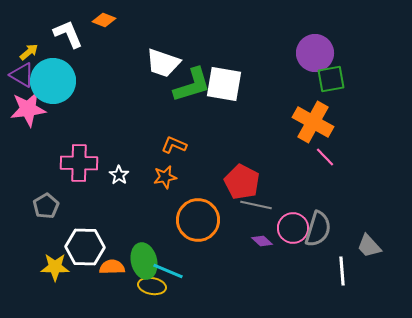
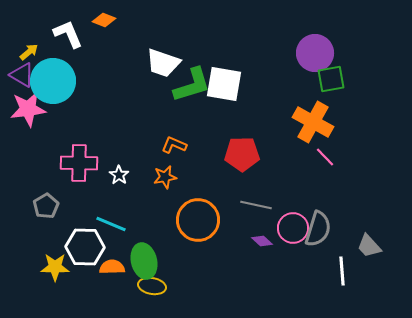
red pentagon: moved 28 px up; rotated 28 degrees counterclockwise
cyan line: moved 57 px left, 47 px up
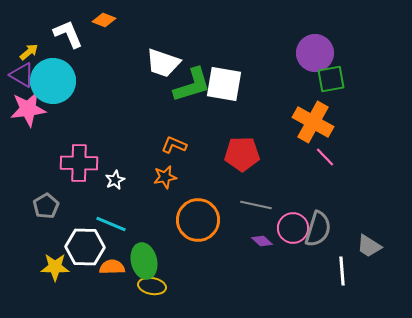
white star: moved 4 px left, 5 px down; rotated 12 degrees clockwise
gray trapezoid: rotated 16 degrees counterclockwise
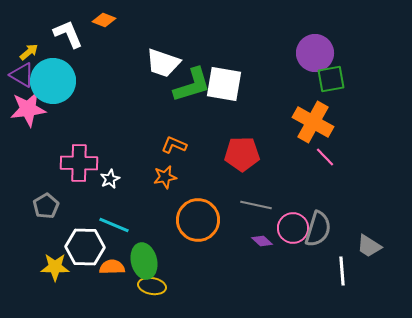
white star: moved 5 px left, 1 px up
cyan line: moved 3 px right, 1 px down
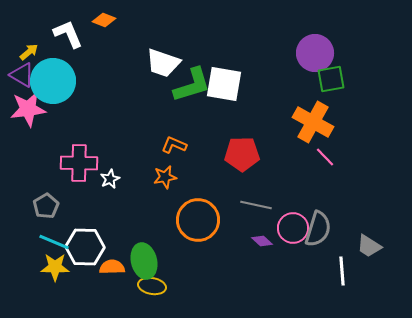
cyan line: moved 60 px left, 17 px down
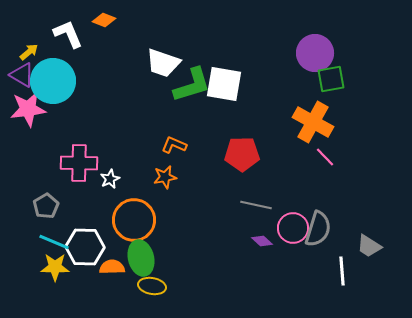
orange circle: moved 64 px left
green ellipse: moved 3 px left, 3 px up
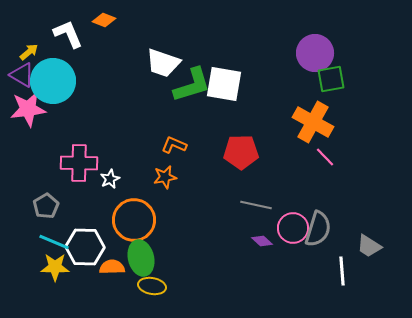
red pentagon: moved 1 px left, 2 px up
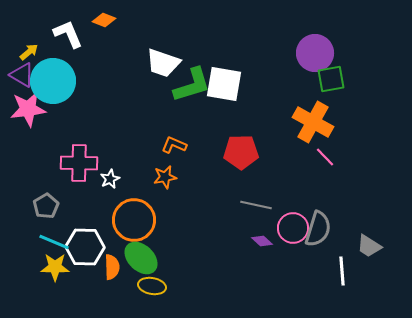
green ellipse: rotated 32 degrees counterclockwise
orange semicircle: rotated 90 degrees clockwise
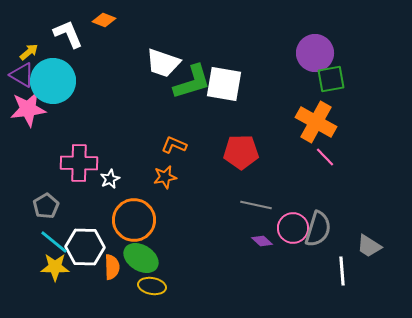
green L-shape: moved 3 px up
orange cross: moved 3 px right
cyan line: rotated 16 degrees clockwise
green ellipse: rotated 12 degrees counterclockwise
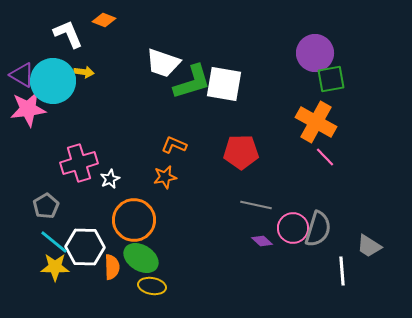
yellow arrow: moved 55 px right, 20 px down; rotated 48 degrees clockwise
pink cross: rotated 18 degrees counterclockwise
